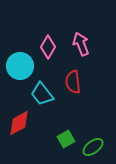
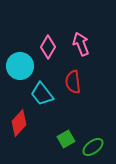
red diamond: rotated 20 degrees counterclockwise
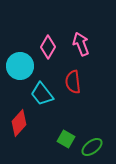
green square: rotated 30 degrees counterclockwise
green ellipse: moved 1 px left
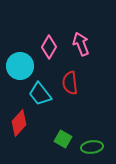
pink diamond: moved 1 px right
red semicircle: moved 3 px left, 1 px down
cyan trapezoid: moved 2 px left
green square: moved 3 px left
green ellipse: rotated 30 degrees clockwise
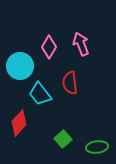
green square: rotated 18 degrees clockwise
green ellipse: moved 5 px right
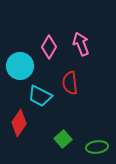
cyan trapezoid: moved 2 px down; rotated 25 degrees counterclockwise
red diamond: rotated 8 degrees counterclockwise
